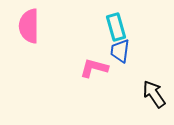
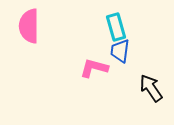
black arrow: moved 3 px left, 6 px up
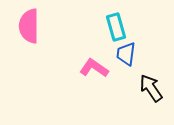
blue trapezoid: moved 6 px right, 3 px down
pink L-shape: rotated 20 degrees clockwise
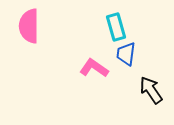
black arrow: moved 2 px down
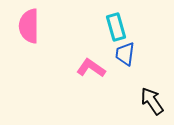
blue trapezoid: moved 1 px left
pink L-shape: moved 3 px left
black arrow: moved 1 px right, 11 px down
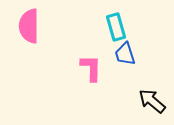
blue trapezoid: rotated 25 degrees counterclockwise
pink L-shape: rotated 56 degrees clockwise
black arrow: rotated 16 degrees counterclockwise
